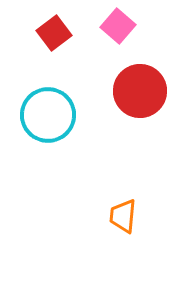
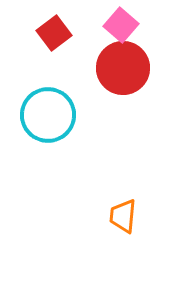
pink square: moved 3 px right, 1 px up
red circle: moved 17 px left, 23 px up
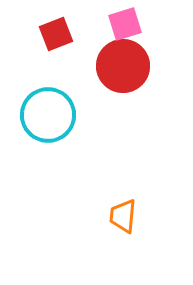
pink square: moved 4 px right, 1 px up; rotated 32 degrees clockwise
red square: moved 2 px right, 1 px down; rotated 16 degrees clockwise
red circle: moved 2 px up
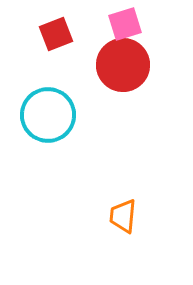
red circle: moved 1 px up
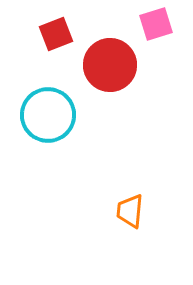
pink square: moved 31 px right
red circle: moved 13 px left
orange trapezoid: moved 7 px right, 5 px up
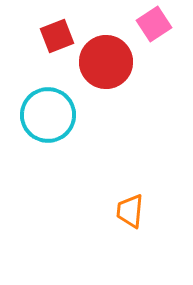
pink square: moved 2 px left; rotated 16 degrees counterclockwise
red square: moved 1 px right, 2 px down
red circle: moved 4 px left, 3 px up
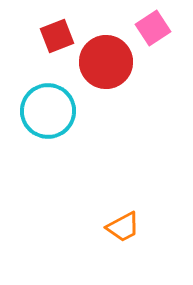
pink square: moved 1 px left, 4 px down
cyan circle: moved 4 px up
orange trapezoid: moved 7 px left, 16 px down; rotated 123 degrees counterclockwise
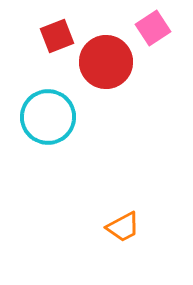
cyan circle: moved 6 px down
